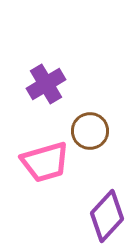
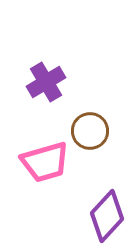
purple cross: moved 2 px up
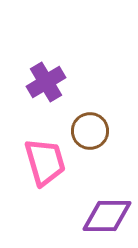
pink trapezoid: rotated 90 degrees counterclockwise
purple diamond: rotated 48 degrees clockwise
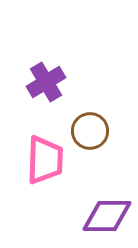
pink trapezoid: moved 2 px up; rotated 18 degrees clockwise
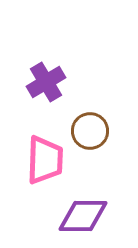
purple diamond: moved 24 px left
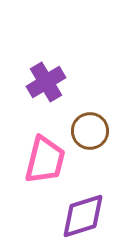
pink trapezoid: rotated 12 degrees clockwise
purple diamond: rotated 18 degrees counterclockwise
